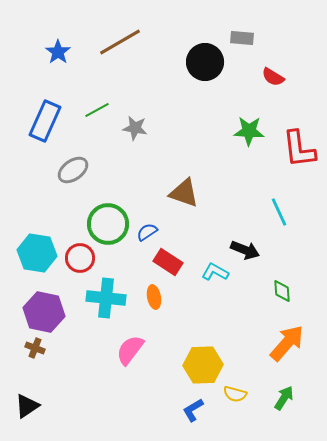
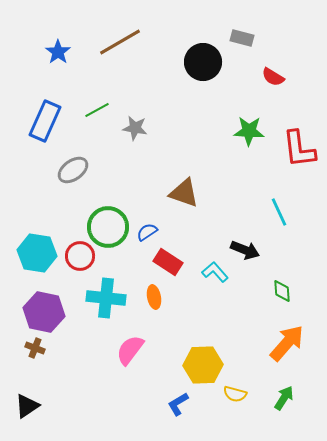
gray rectangle: rotated 10 degrees clockwise
black circle: moved 2 px left
green circle: moved 3 px down
red circle: moved 2 px up
cyan L-shape: rotated 20 degrees clockwise
blue L-shape: moved 15 px left, 6 px up
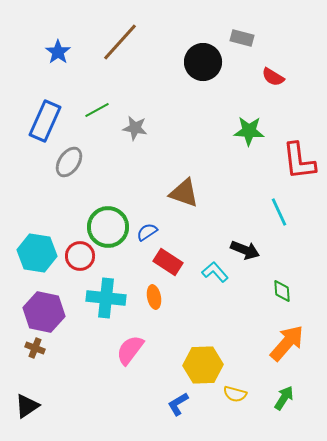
brown line: rotated 18 degrees counterclockwise
red L-shape: moved 12 px down
gray ellipse: moved 4 px left, 8 px up; rotated 20 degrees counterclockwise
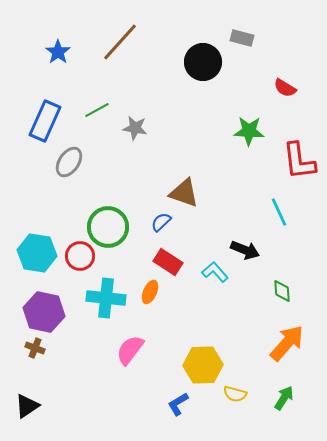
red semicircle: moved 12 px right, 11 px down
blue semicircle: moved 14 px right, 10 px up; rotated 10 degrees counterclockwise
orange ellipse: moved 4 px left, 5 px up; rotated 35 degrees clockwise
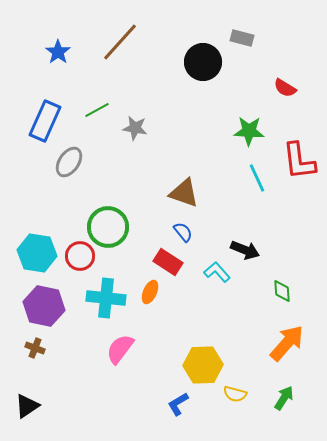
cyan line: moved 22 px left, 34 px up
blue semicircle: moved 22 px right, 10 px down; rotated 95 degrees clockwise
cyan L-shape: moved 2 px right
purple hexagon: moved 6 px up
pink semicircle: moved 10 px left, 1 px up
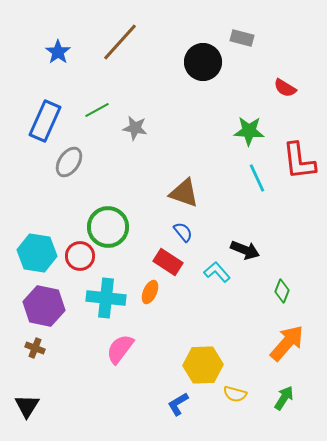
green diamond: rotated 25 degrees clockwise
black triangle: rotated 24 degrees counterclockwise
